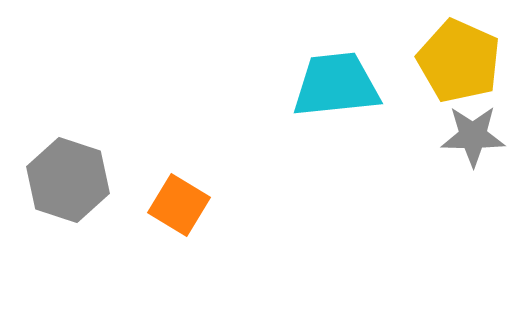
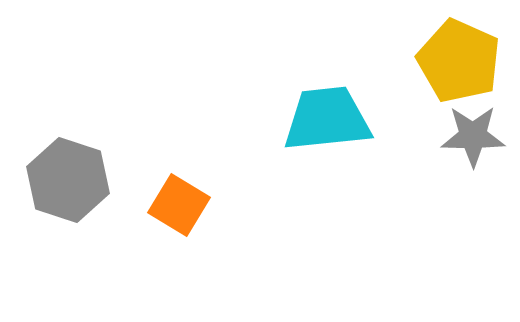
cyan trapezoid: moved 9 px left, 34 px down
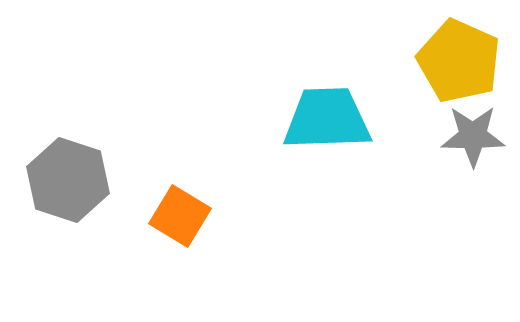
cyan trapezoid: rotated 4 degrees clockwise
orange square: moved 1 px right, 11 px down
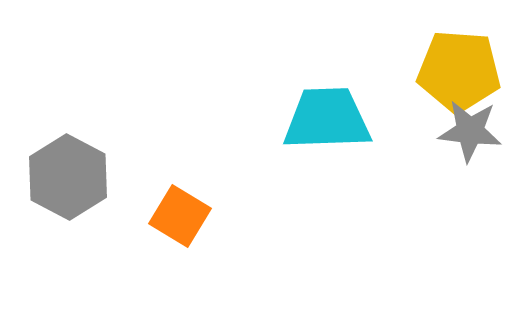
yellow pentagon: moved 10 px down; rotated 20 degrees counterclockwise
gray star: moved 3 px left, 5 px up; rotated 6 degrees clockwise
gray hexagon: moved 3 px up; rotated 10 degrees clockwise
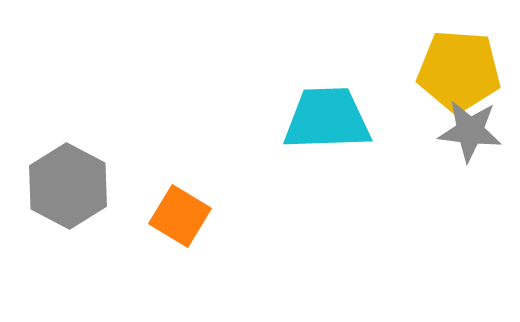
gray hexagon: moved 9 px down
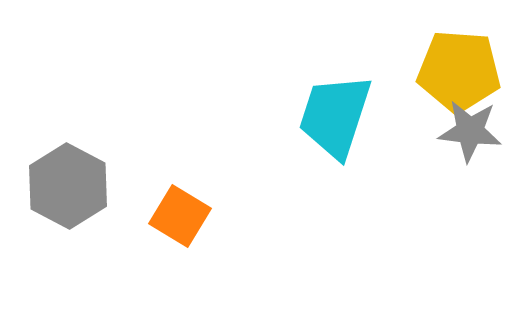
cyan trapezoid: moved 8 px right, 3 px up; rotated 70 degrees counterclockwise
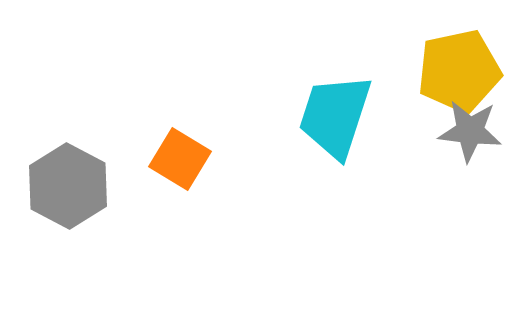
yellow pentagon: rotated 16 degrees counterclockwise
orange square: moved 57 px up
